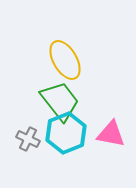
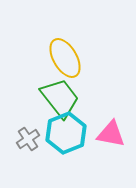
yellow ellipse: moved 2 px up
green trapezoid: moved 3 px up
gray cross: rotated 30 degrees clockwise
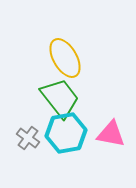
cyan hexagon: rotated 12 degrees clockwise
gray cross: moved 1 px up; rotated 20 degrees counterclockwise
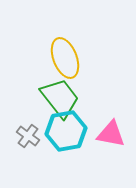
yellow ellipse: rotated 9 degrees clockwise
cyan hexagon: moved 2 px up
gray cross: moved 2 px up
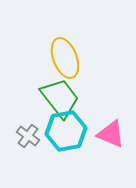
pink triangle: rotated 12 degrees clockwise
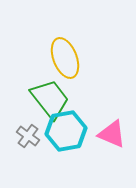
green trapezoid: moved 10 px left, 1 px down
pink triangle: moved 1 px right
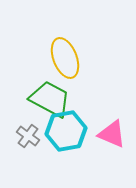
green trapezoid: rotated 24 degrees counterclockwise
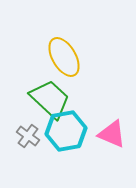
yellow ellipse: moved 1 px left, 1 px up; rotated 9 degrees counterclockwise
green trapezoid: rotated 15 degrees clockwise
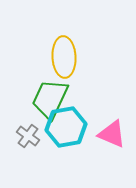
yellow ellipse: rotated 27 degrees clockwise
green trapezoid: rotated 108 degrees counterclockwise
cyan hexagon: moved 4 px up
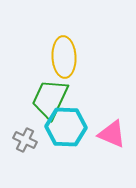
cyan hexagon: rotated 12 degrees clockwise
gray cross: moved 3 px left, 4 px down; rotated 10 degrees counterclockwise
